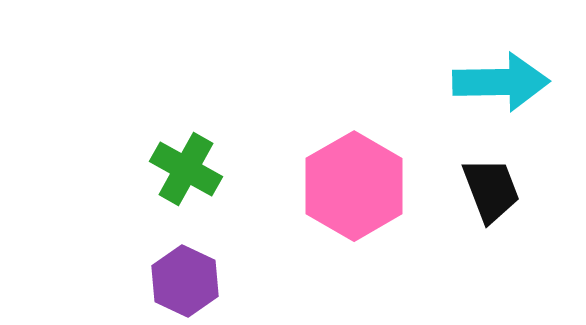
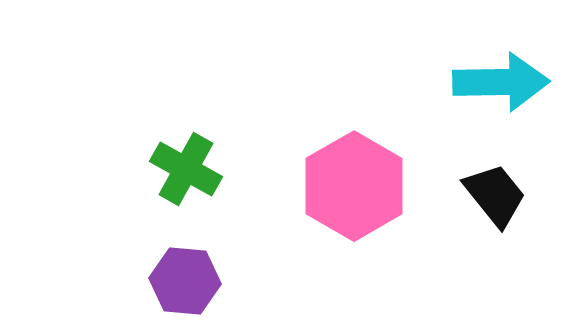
black trapezoid: moved 4 px right, 5 px down; rotated 18 degrees counterclockwise
purple hexagon: rotated 20 degrees counterclockwise
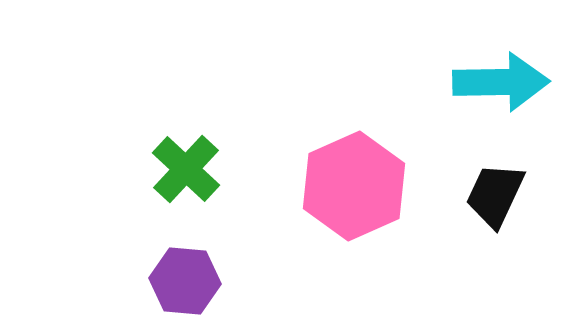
green cross: rotated 14 degrees clockwise
pink hexagon: rotated 6 degrees clockwise
black trapezoid: rotated 116 degrees counterclockwise
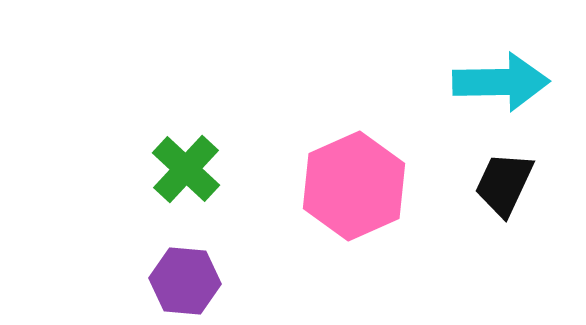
black trapezoid: moved 9 px right, 11 px up
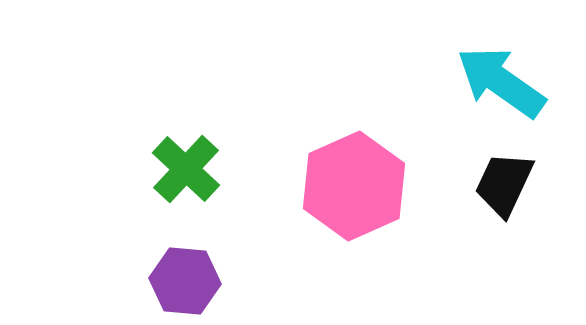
cyan arrow: rotated 144 degrees counterclockwise
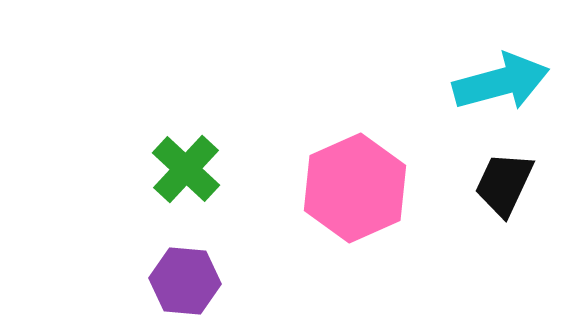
cyan arrow: rotated 130 degrees clockwise
pink hexagon: moved 1 px right, 2 px down
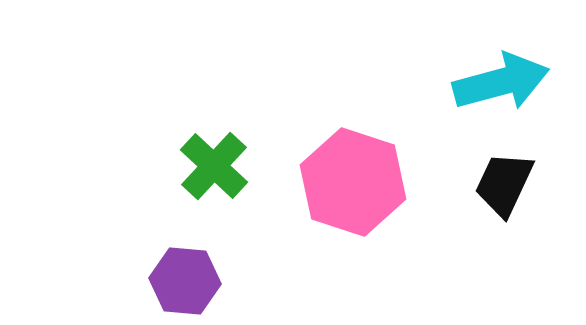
green cross: moved 28 px right, 3 px up
pink hexagon: moved 2 px left, 6 px up; rotated 18 degrees counterclockwise
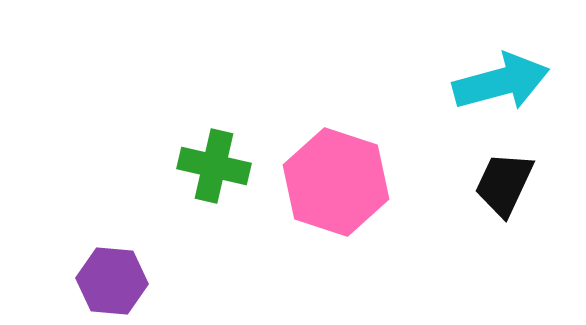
green cross: rotated 30 degrees counterclockwise
pink hexagon: moved 17 px left
purple hexagon: moved 73 px left
